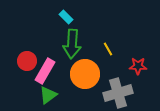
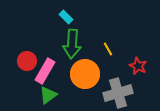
red star: rotated 24 degrees clockwise
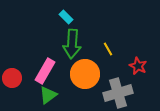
red circle: moved 15 px left, 17 px down
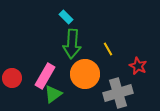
pink rectangle: moved 5 px down
green triangle: moved 5 px right, 1 px up
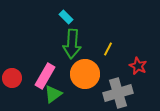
yellow line: rotated 56 degrees clockwise
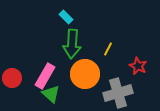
green triangle: moved 2 px left; rotated 42 degrees counterclockwise
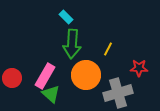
red star: moved 1 px right, 2 px down; rotated 24 degrees counterclockwise
orange circle: moved 1 px right, 1 px down
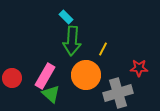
green arrow: moved 3 px up
yellow line: moved 5 px left
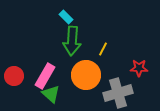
red circle: moved 2 px right, 2 px up
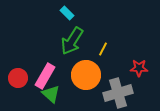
cyan rectangle: moved 1 px right, 4 px up
green arrow: rotated 28 degrees clockwise
red circle: moved 4 px right, 2 px down
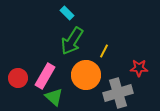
yellow line: moved 1 px right, 2 px down
green triangle: moved 3 px right, 3 px down
